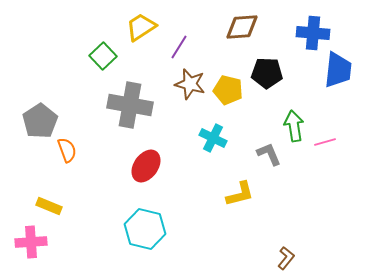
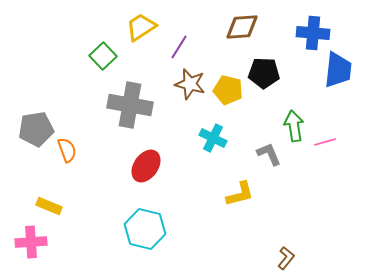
black pentagon: moved 3 px left
gray pentagon: moved 4 px left, 8 px down; rotated 24 degrees clockwise
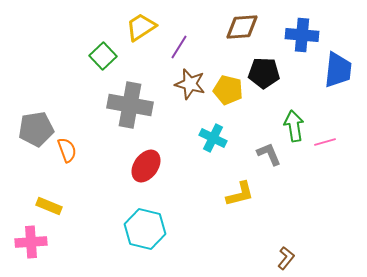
blue cross: moved 11 px left, 2 px down
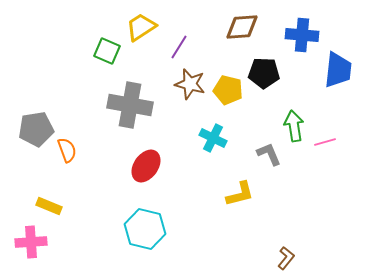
green square: moved 4 px right, 5 px up; rotated 24 degrees counterclockwise
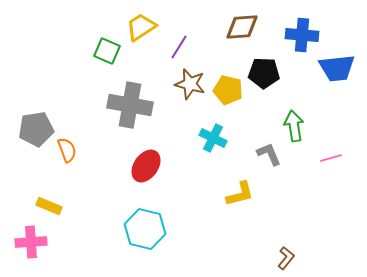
blue trapezoid: moved 1 px left, 2 px up; rotated 78 degrees clockwise
pink line: moved 6 px right, 16 px down
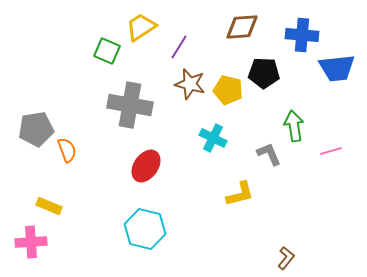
pink line: moved 7 px up
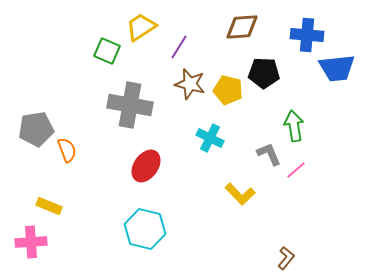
blue cross: moved 5 px right
cyan cross: moved 3 px left
pink line: moved 35 px left, 19 px down; rotated 25 degrees counterclockwise
yellow L-shape: rotated 60 degrees clockwise
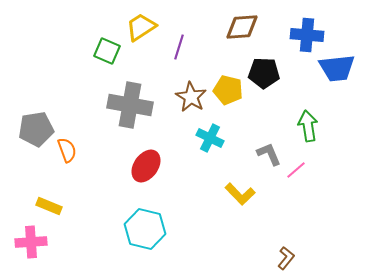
purple line: rotated 15 degrees counterclockwise
brown star: moved 1 px right, 13 px down; rotated 16 degrees clockwise
green arrow: moved 14 px right
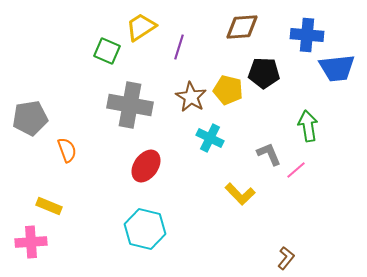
gray pentagon: moved 6 px left, 11 px up
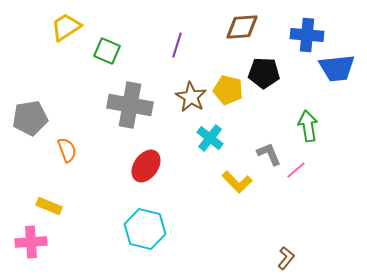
yellow trapezoid: moved 75 px left
purple line: moved 2 px left, 2 px up
cyan cross: rotated 12 degrees clockwise
yellow L-shape: moved 3 px left, 12 px up
